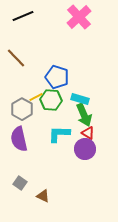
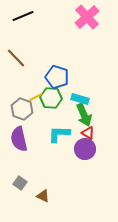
pink cross: moved 8 px right
green hexagon: moved 2 px up
gray hexagon: rotated 10 degrees counterclockwise
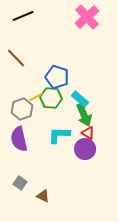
cyan rectangle: rotated 24 degrees clockwise
gray hexagon: rotated 20 degrees clockwise
cyan L-shape: moved 1 px down
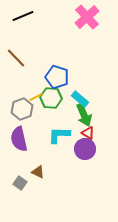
brown triangle: moved 5 px left, 24 px up
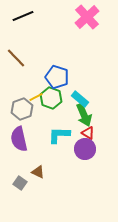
green hexagon: rotated 15 degrees clockwise
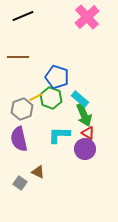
brown line: moved 2 px right, 1 px up; rotated 45 degrees counterclockwise
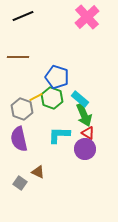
green hexagon: moved 1 px right
gray hexagon: rotated 20 degrees counterclockwise
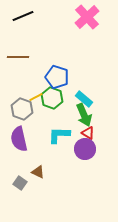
cyan rectangle: moved 4 px right
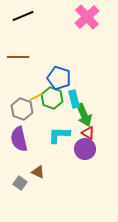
blue pentagon: moved 2 px right, 1 px down
cyan rectangle: moved 10 px left; rotated 36 degrees clockwise
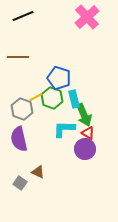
cyan L-shape: moved 5 px right, 6 px up
